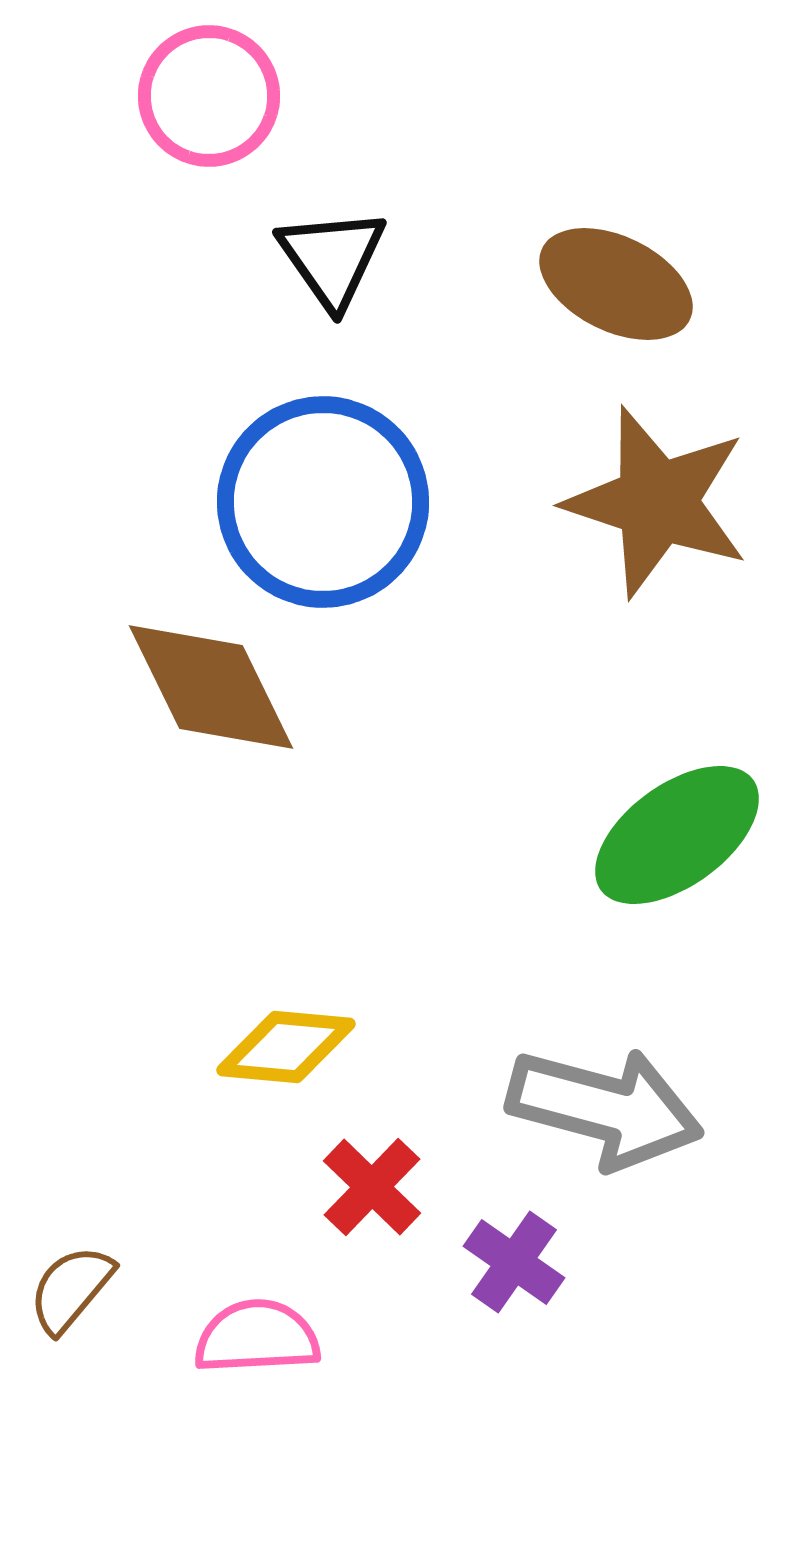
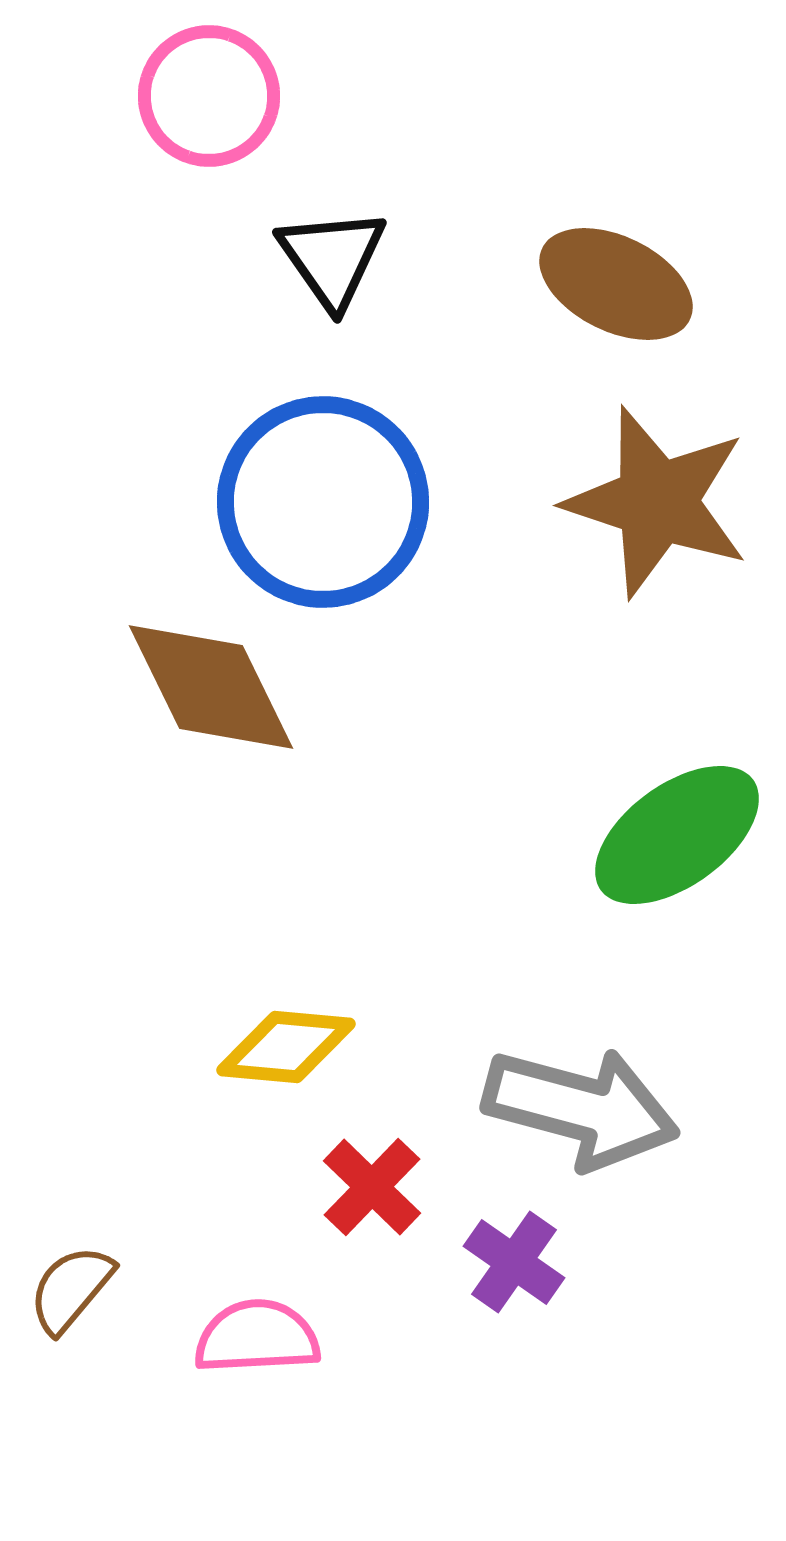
gray arrow: moved 24 px left
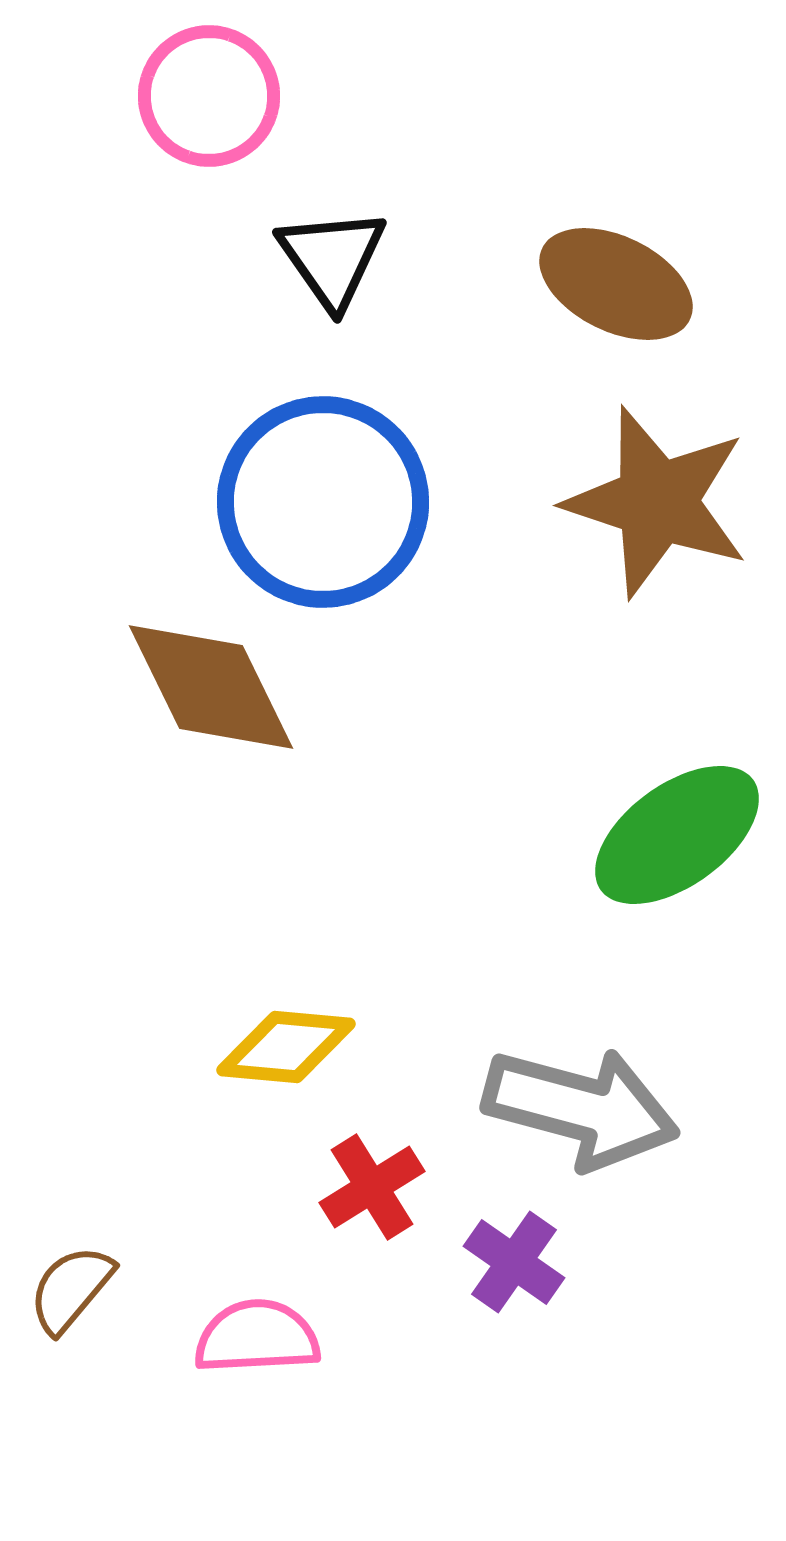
red cross: rotated 14 degrees clockwise
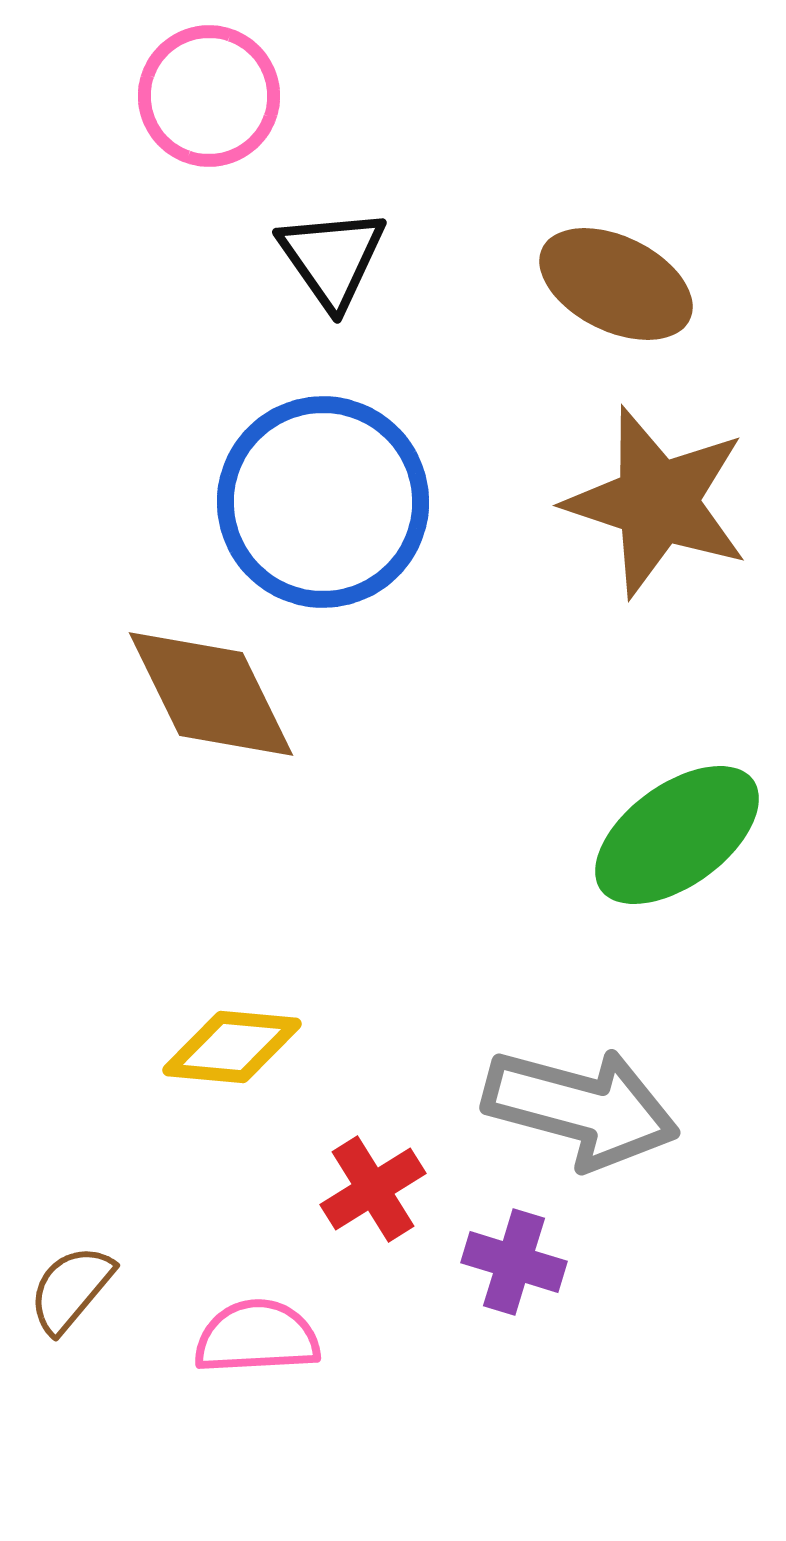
brown diamond: moved 7 px down
yellow diamond: moved 54 px left
red cross: moved 1 px right, 2 px down
purple cross: rotated 18 degrees counterclockwise
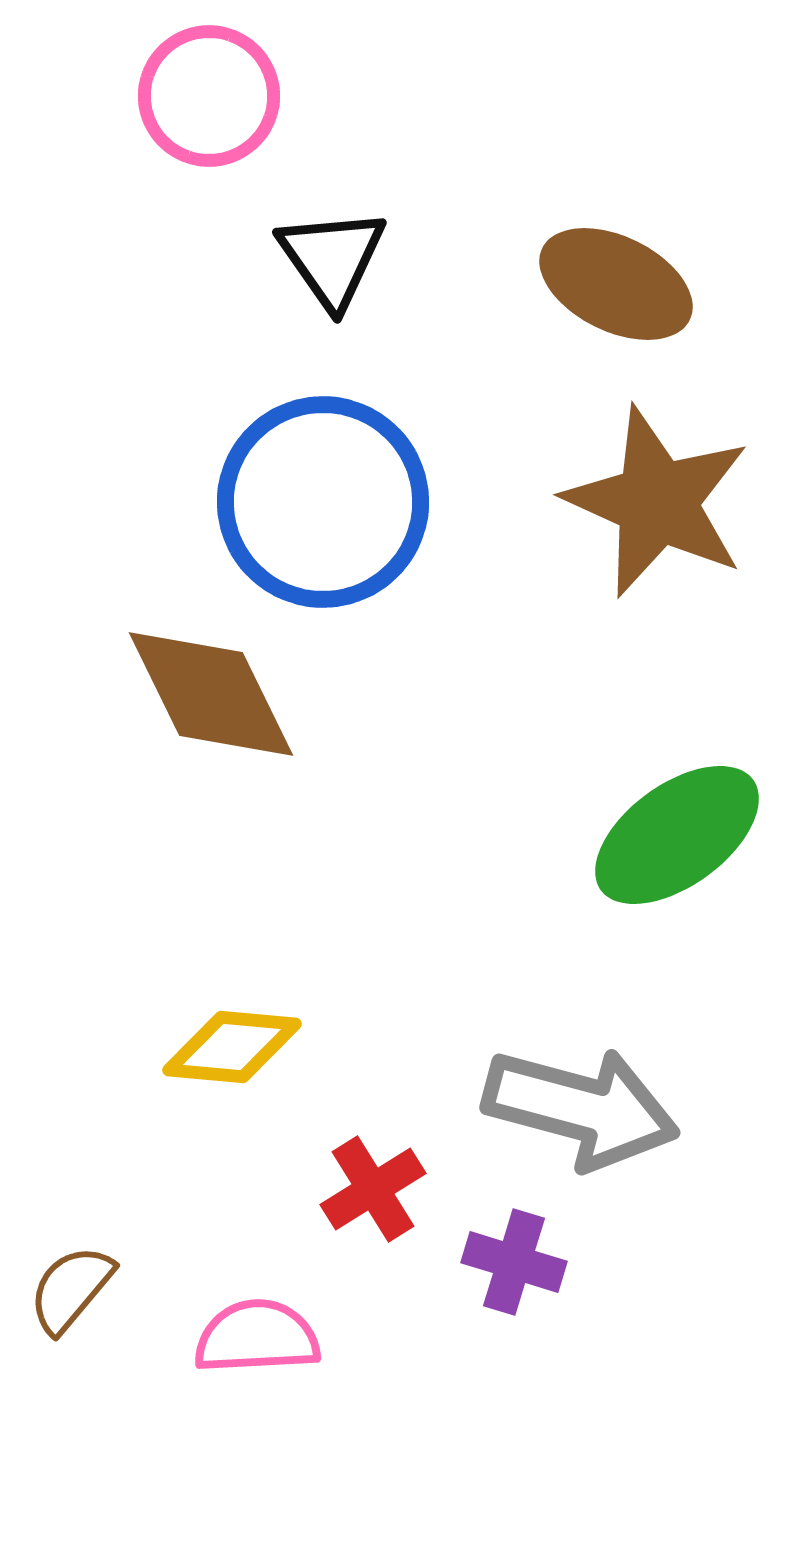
brown star: rotated 6 degrees clockwise
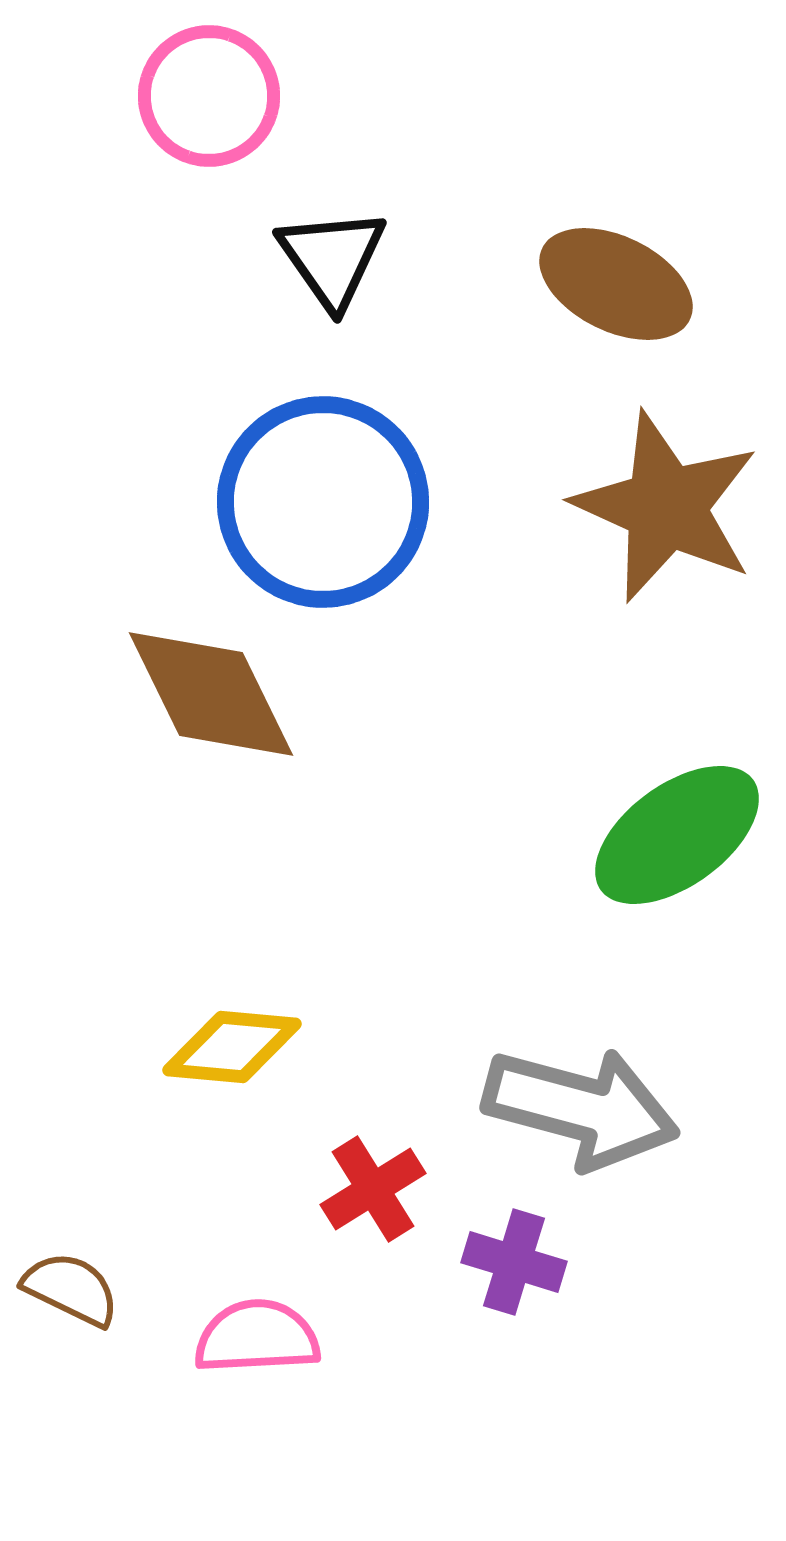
brown star: moved 9 px right, 5 px down
brown semicircle: rotated 76 degrees clockwise
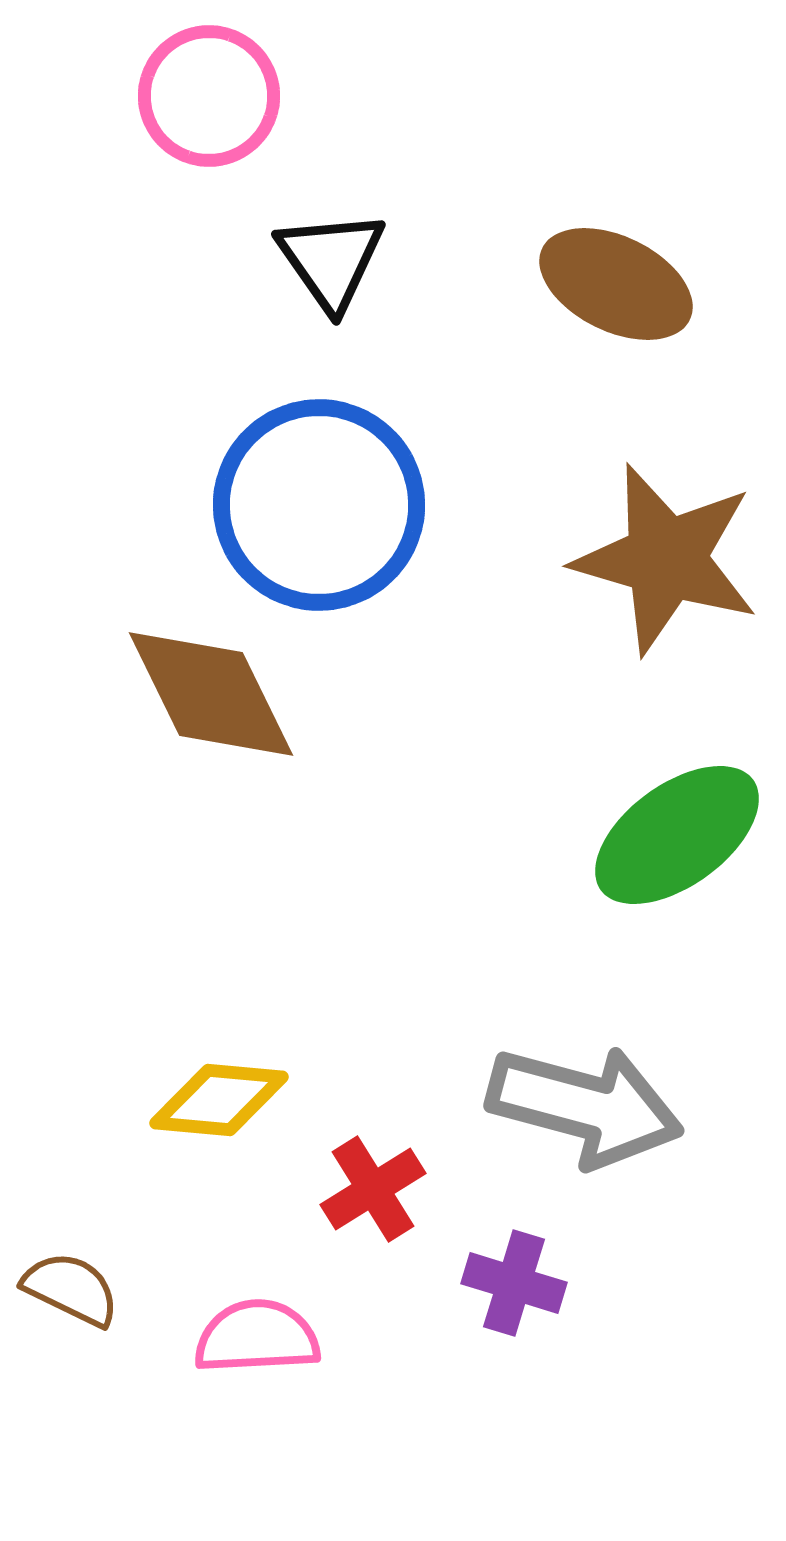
black triangle: moved 1 px left, 2 px down
blue circle: moved 4 px left, 3 px down
brown star: moved 52 px down; rotated 8 degrees counterclockwise
yellow diamond: moved 13 px left, 53 px down
gray arrow: moved 4 px right, 2 px up
purple cross: moved 21 px down
